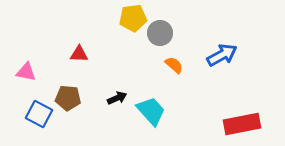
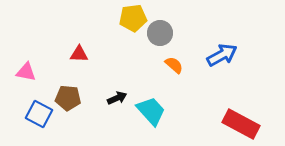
red rectangle: moved 1 px left; rotated 39 degrees clockwise
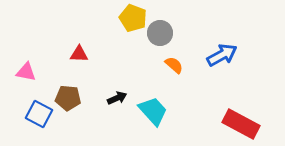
yellow pentagon: rotated 28 degrees clockwise
cyan trapezoid: moved 2 px right
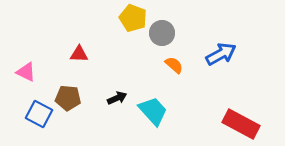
gray circle: moved 2 px right
blue arrow: moved 1 px left, 1 px up
pink triangle: rotated 15 degrees clockwise
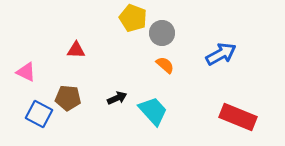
red triangle: moved 3 px left, 4 px up
orange semicircle: moved 9 px left
red rectangle: moved 3 px left, 7 px up; rotated 6 degrees counterclockwise
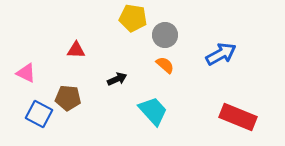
yellow pentagon: rotated 12 degrees counterclockwise
gray circle: moved 3 px right, 2 px down
pink triangle: moved 1 px down
black arrow: moved 19 px up
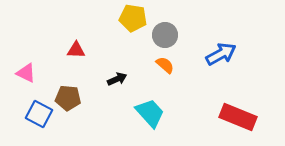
cyan trapezoid: moved 3 px left, 2 px down
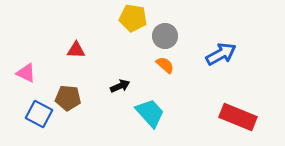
gray circle: moved 1 px down
black arrow: moved 3 px right, 7 px down
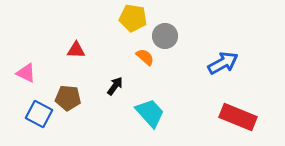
blue arrow: moved 2 px right, 9 px down
orange semicircle: moved 20 px left, 8 px up
black arrow: moved 5 px left; rotated 30 degrees counterclockwise
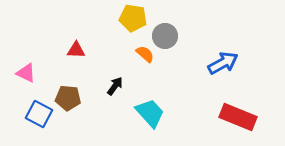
orange semicircle: moved 3 px up
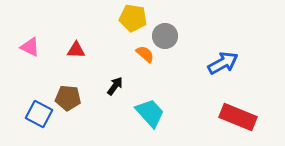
pink triangle: moved 4 px right, 26 px up
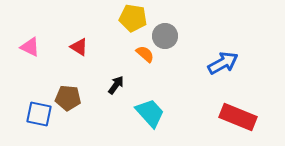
red triangle: moved 3 px right, 3 px up; rotated 30 degrees clockwise
black arrow: moved 1 px right, 1 px up
blue square: rotated 16 degrees counterclockwise
